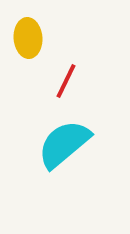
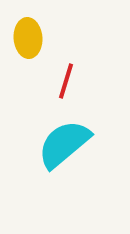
red line: rotated 9 degrees counterclockwise
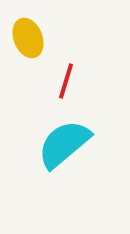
yellow ellipse: rotated 18 degrees counterclockwise
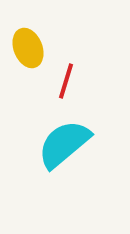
yellow ellipse: moved 10 px down
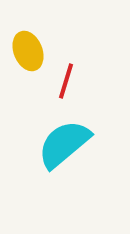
yellow ellipse: moved 3 px down
